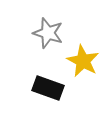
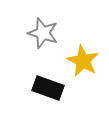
gray star: moved 5 px left
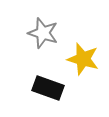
yellow star: moved 2 px up; rotated 12 degrees counterclockwise
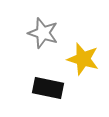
black rectangle: rotated 8 degrees counterclockwise
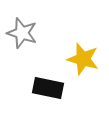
gray star: moved 21 px left
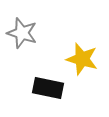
yellow star: moved 1 px left
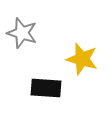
black rectangle: moved 2 px left; rotated 8 degrees counterclockwise
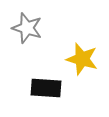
gray star: moved 5 px right, 5 px up
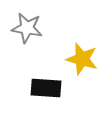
gray star: rotated 8 degrees counterclockwise
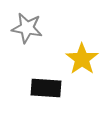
yellow star: rotated 20 degrees clockwise
